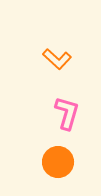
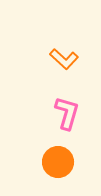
orange L-shape: moved 7 px right
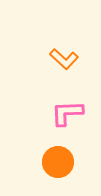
pink L-shape: rotated 108 degrees counterclockwise
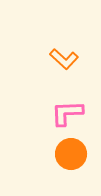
orange circle: moved 13 px right, 8 px up
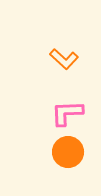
orange circle: moved 3 px left, 2 px up
